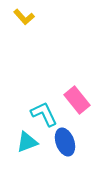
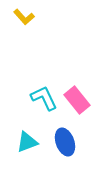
cyan L-shape: moved 16 px up
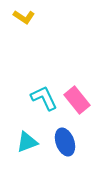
yellow L-shape: rotated 15 degrees counterclockwise
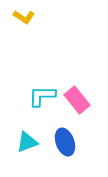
cyan L-shape: moved 2 px left, 2 px up; rotated 64 degrees counterclockwise
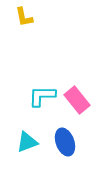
yellow L-shape: rotated 45 degrees clockwise
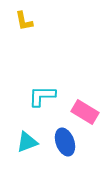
yellow L-shape: moved 4 px down
pink rectangle: moved 8 px right, 12 px down; rotated 20 degrees counterclockwise
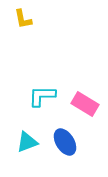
yellow L-shape: moved 1 px left, 2 px up
pink rectangle: moved 8 px up
blue ellipse: rotated 12 degrees counterclockwise
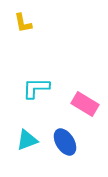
yellow L-shape: moved 4 px down
cyan L-shape: moved 6 px left, 8 px up
cyan triangle: moved 2 px up
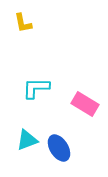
blue ellipse: moved 6 px left, 6 px down
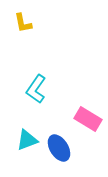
cyan L-shape: moved 1 px down; rotated 56 degrees counterclockwise
pink rectangle: moved 3 px right, 15 px down
